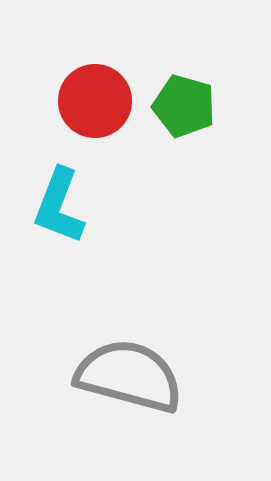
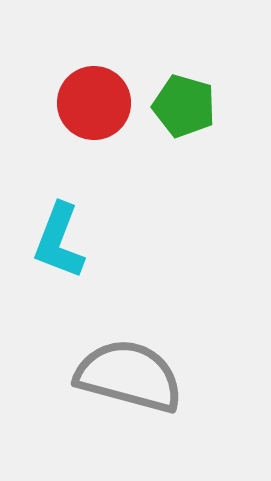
red circle: moved 1 px left, 2 px down
cyan L-shape: moved 35 px down
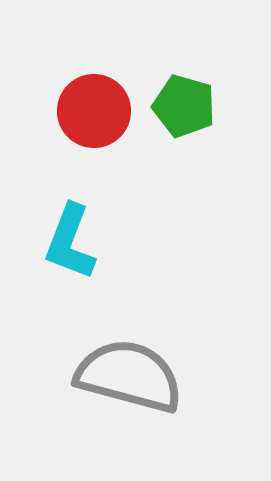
red circle: moved 8 px down
cyan L-shape: moved 11 px right, 1 px down
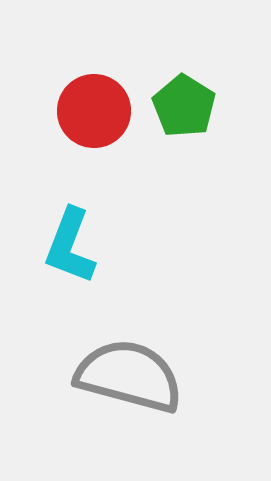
green pentagon: rotated 16 degrees clockwise
cyan L-shape: moved 4 px down
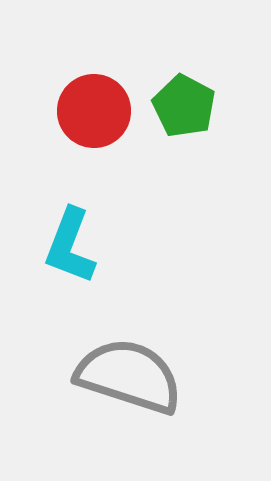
green pentagon: rotated 4 degrees counterclockwise
gray semicircle: rotated 3 degrees clockwise
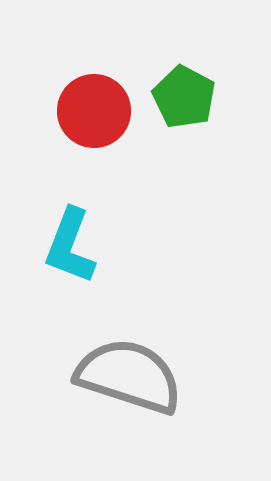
green pentagon: moved 9 px up
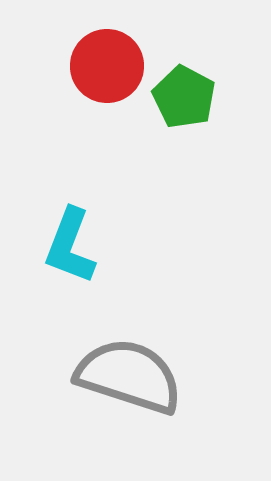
red circle: moved 13 px right, 45 px up
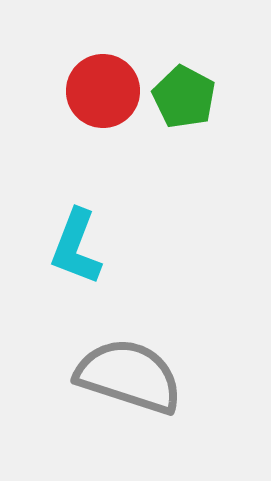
red circle: moved 4 px left, 25 px down
cyan L-shape: moved 6 px right, 1 px down
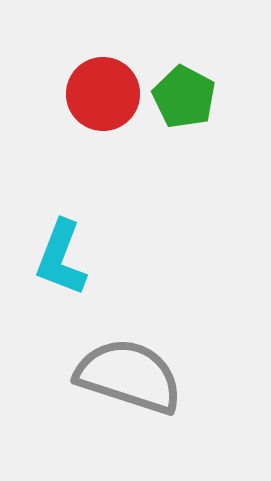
red circle: moved 3 px down
cyan L-shape: moved 15 px left, 11 px down
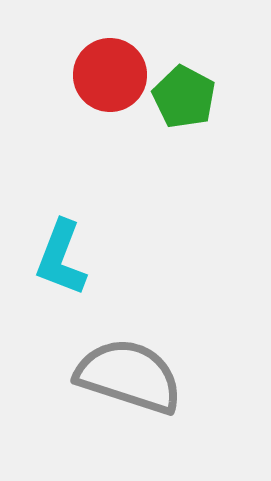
red circle: moved 7 px right, 19 px up
